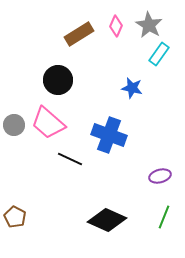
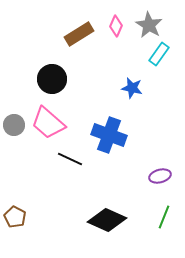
black circle: moved 6 px left, 1 px up
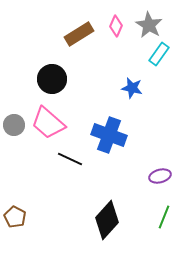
black diamond: rotated 72 degrees counterclockwise
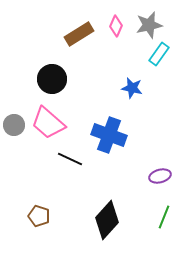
gray star: rotated 28 degrees clockwise
brown pentagon: moved 24 px right, 1 px up; rotated 10 degrees counterclockwise
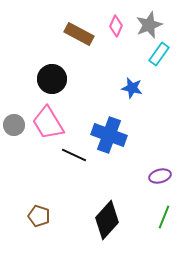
gray star: rotated 8 degrees counterclockwise
brown rectangle: rotated 60 degrees clockwise
pink trapezoid: rotated 18 degrees clockwise
black line: moved 4 px right, 4 px up
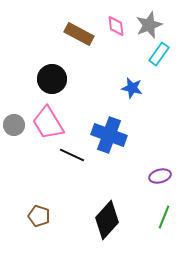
pink diamond: rotated 30 degrees counterclockwise
black line: moved 2 px left
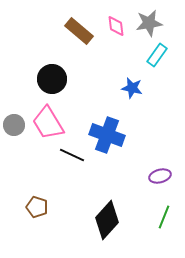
gray star: moved 2 px up; rotated 12 degrees clockwise
brown rectangle: moved 3 px up; rotated 12 degrees clockwise
cyan rectangle: moved 2 px left, 1 px down
blue cross: moved 2 px left
brown pentagon: moved 2 px left, 9 px up
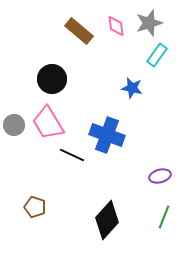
gray star: rotated 8 degrees counterclockwise
brown pentagon: moved 2 px left
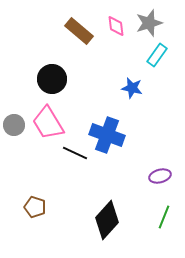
black line: moved 3 px right, 2 px up
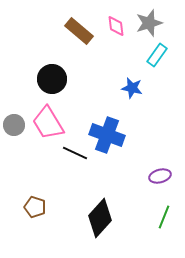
black diamond: moved 7 px left, 2 px up
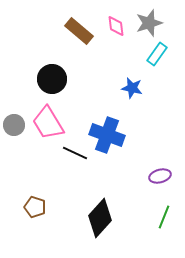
cyan rectangle: moved 1 px up
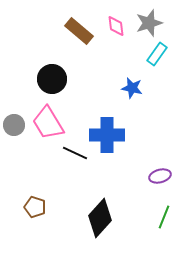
blue cross: rotated 20 degrees counterclockwise
